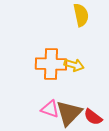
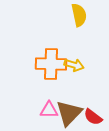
yellow semicircle: moved 2 px left
pink triangle: moved 1 px left, 1 px down; rotated 18 degrees counterclockwise
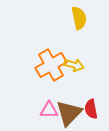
yellow semicircle: moved 3 px down
orange cross: moved 1 px down; rotated 32 degrees counterclockwise
red semicircle: moved 2 px left, 8 px up; rotated 42 degrees clockwise
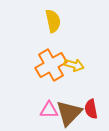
yellow semicircle: moved 26 px left, 3 px down
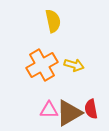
orange cross: moved 9 px left
brown triangle: rotated 16 degrees clockwise
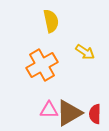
yellow semicircle: moved 2 px left
yellow arrow: moved 11 px right, 13 px up; rotated 18 degrees clockwise
red semicircle: moved 4 px right, 5 px down; rotated 12 degrees clockwise
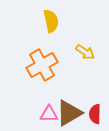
pink triangle: moved 4 px down
